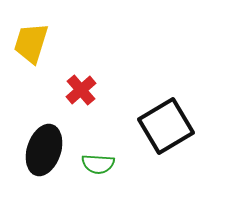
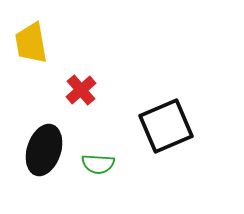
yellow trapezoid: rotated 27 degrees counterclockwise
black square: rotated 8 degrees clockwise
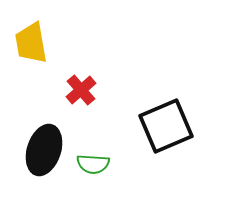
green semicircle: moved 5 px left
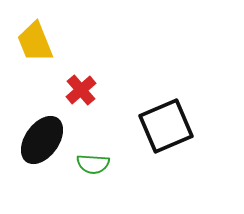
yellow trapezoid: moved 4 px right, 1 px up; rotated 12 degrees counterclockwise
black ellipse: moved 2 px left, 10 px up; rotated 18 degrees clockwise
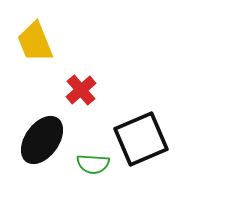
black square: moved 25 px left, 13 px down
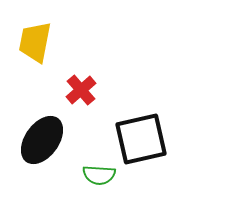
yellow trapezoid: rotated 33 degrees clockwise
black square: rotated 10 degrees clockwise
green semicircle: moved 6 px right, 11 px down
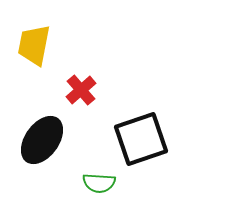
yellow trapezoid: moved 1 px left, 3 px down
black square: rotated 6 degrees counterclockwise
green semicircle: moved 8 px down
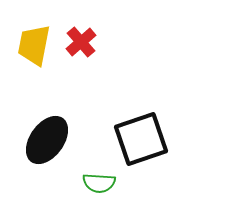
red cross: moved 48 px up
black ellipse: moved 5 px right
